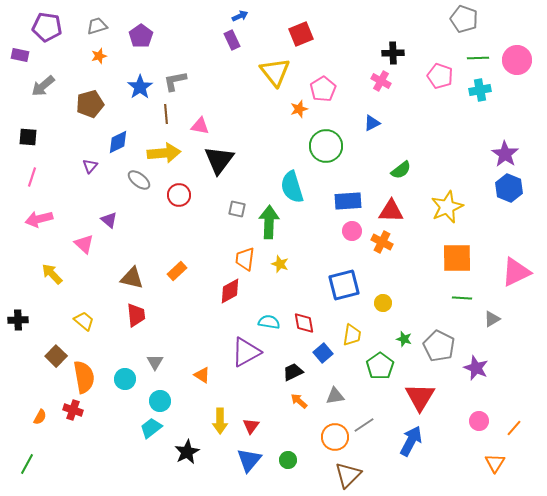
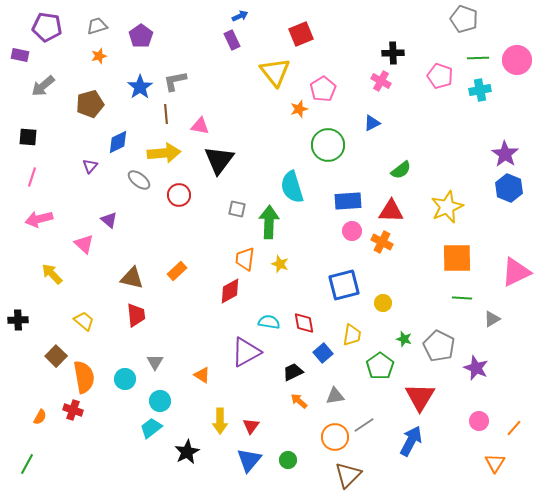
green circle at (326, 146): moved 2 px right, 1 px up
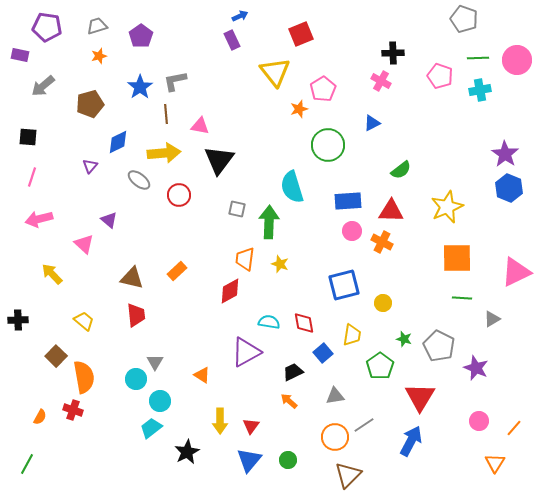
cyan circle at (125, 379): moved 11 px right
orange arrow at (299, 401): moved 10 px left
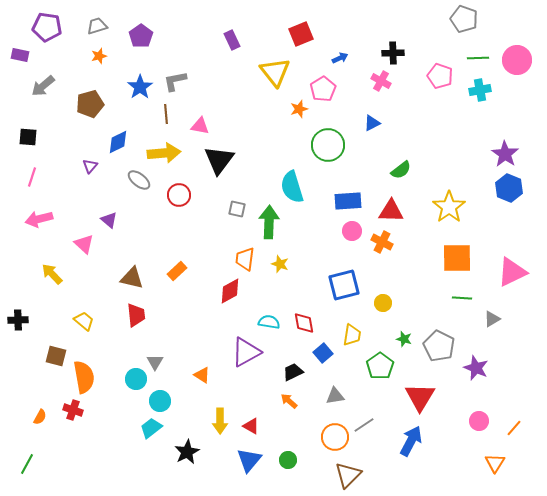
blue arrow at (240, 16): moved 100 px right, 42 px down
yellow star at (447, 207): moved 2 px right; rotated 12 degrees counterclockwise
pink triangle at (516, 272): moved 4 px left
brown square at (56, 356): rotated 30 degrees counterclockwise
red triangle at (251, 426): rotated 36 degrees counterclockwise
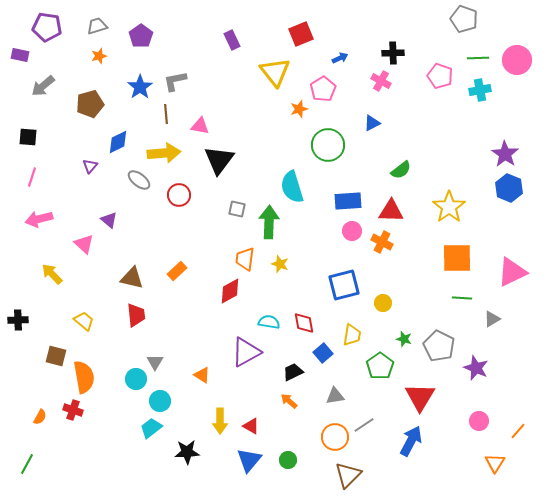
orange line at (514, 428): moved 4 px right, 3 px down
black star at (187, 452): rotated 25 degrees clockwise
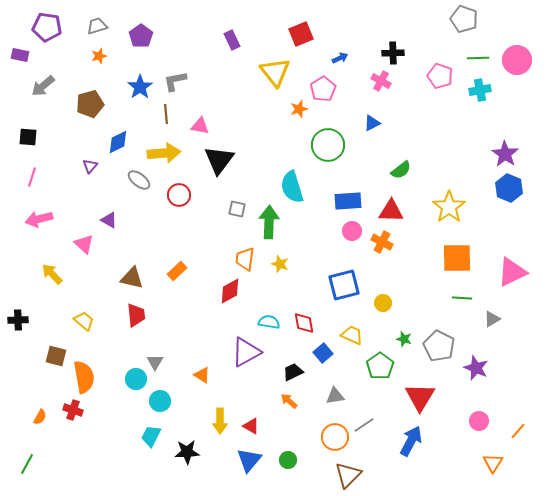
purple triangle at (109, 220): rotated 12 degrees counterclockwise
yellow trapezoid at (352, 335): rotated 75 degrees counterclockwise
cyan trapezoid at (151, 428): moved 8 px down; rotated 25 degrees counterclockwise
orange triangle at (495, 463): moved 2 px left
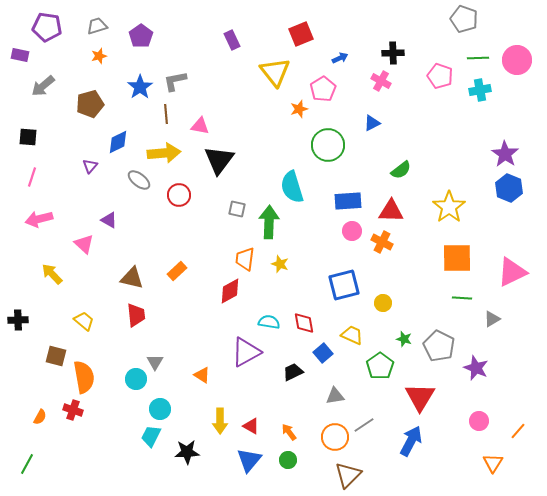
cyan circle at (160, 401): moved 8 px down
orange arrow at (289, 401): moved 31 px down; rotated 12 degrees clockwise
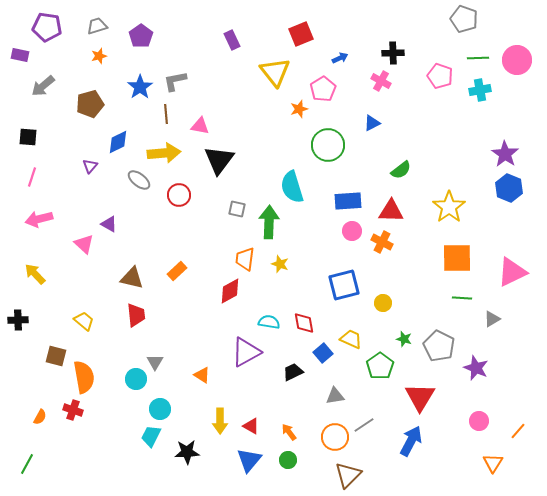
purple triangle at (109, 220): moved 4 px down
yellow arrow at (52, 274): moved 17 px left
yellow trapezoid at (352, 335): moved 1 px left, 4 px down
